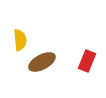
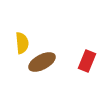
yellow semicircle: moved 2 px right, 3 px down
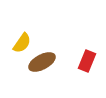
yellow semicircle: rotated 40 degrees clockwise
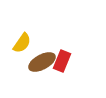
red rectangle: moved 25 px left
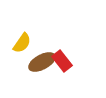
red rectangle: rotated 60 degrees counterclockwise
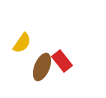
brown ellipse: moved 5 px down; rotated 40 degrees counterclockwise
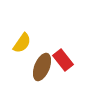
red rectangle: moved 1 px right, 1 px up
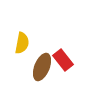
yellow semicircle: rotated 25 degrees counterclockwise
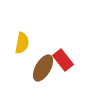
brown ellipse: moved 1 px right, 1 px down; rotated 8 degrees clockwise
